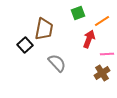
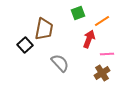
gray semicircle: moved 3 px right
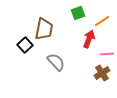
gray semicircle: moved 4 px left, 1 px up
